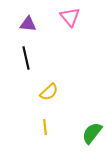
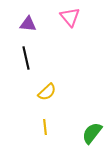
yellow semicircle: moved 2 px left
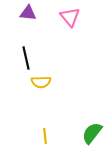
purple triangle: moved 11 px up
yellow semicircle: moved 6 px left, 10 px up; rotated 42 degrees clockwise
yellow line: moved 9 px down
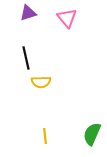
purple triangle: rotated 24 degrees counterclockwise
pink triangle: moved 3 px left, 1 px down
green semicircle: moved 1 px down; rotated 15 degrees counterclockwise
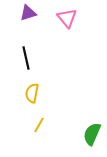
yellow semicircle: moved 9 px left, 11 px down; rotated 102 degrees clockwise
yellow line: moved 6 px left, 11 px up; rotated 35 degrees clockwise
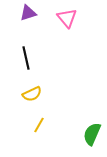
yellow semicircle: moved 1 px down; rotated 126 degrees counterclockwise
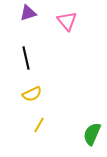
pink triangle: moved 3 px down
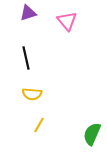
yellow semicircle: rotated 30 degrees clockwise
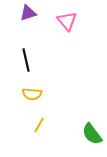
black line: moved 2 px down
green semicircle: rotated 60 degrees counterclockwise
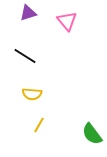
black line: moved 1 px left, 4 px up; rotated 45 degrees counterclockwise
